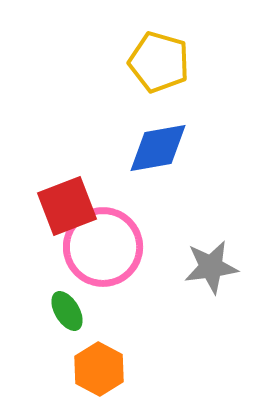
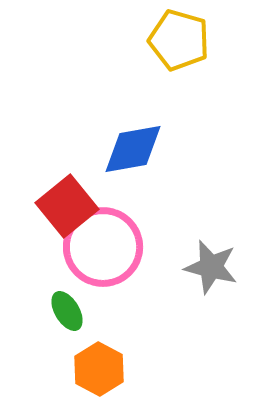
yellow pentagon: moved 20 px right, 22 px up
blue diamond: moved 25 px left, 1 px down
red square: rotated 18 degrees counterclockwise
gray star: rotated 22 degrees clockwise
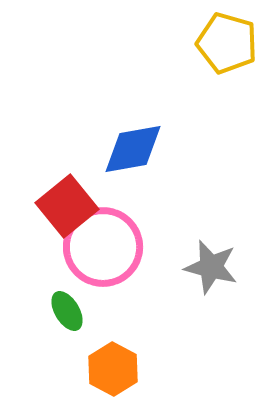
yellow pentagon: moved 48 px right, 3 px down
orange hexagon: moved 14 px right
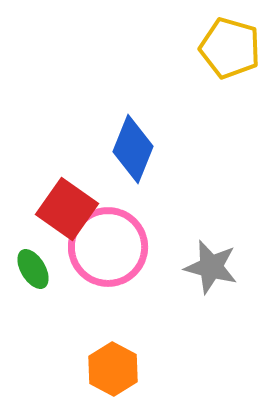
yellow pentagon: moved 3 px right, 5 px down
blue diamond: rotated 58 degrees counterclockwise
red square: moved 3 px down; rotated 16 degrees counterclockwise
pink circle: moved 5 px right
green ellipse: moved 34 px left, 42 px up
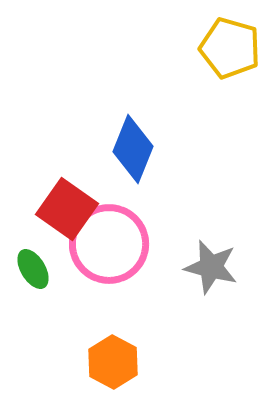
pink circle: moved 1 px right, 3 px up
orange hexagon: moved 7 px up
